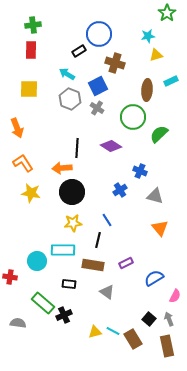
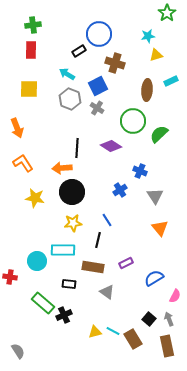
green circle at (133, 117): moved 4 px down
yellow star at (31, 193): moved 4 px right, 5 px down
gray triangle at (155, 196): rotated 42 degrees clockwise
brown rectangle at (93, 265): moved 2 px down
gray semicircle at (18, 323): moved 28 px down; rotated 49 degrees clockwise
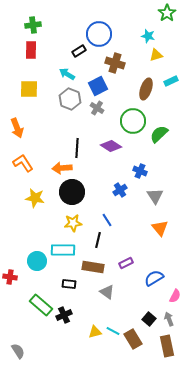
cyan star at (148, 36): rotated 24 degrees clockwise
brown ellipse at (147, 90): moved 1 px left, 1 px up; rotated 15 degrees clockwise
green rectangle at (43, 303): moved 2 px left, 2 px down
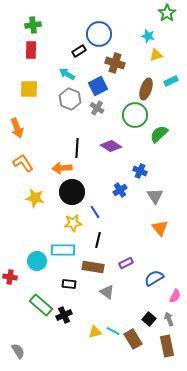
green circle at (133, 121): moved 2 px right, 6 px up
blue line at (107, 220): moved 12 px left, 8 px up
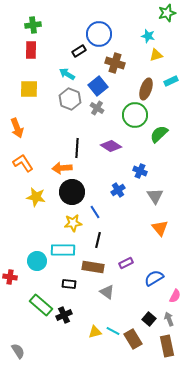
green star at (167, 13): rotated 18 degrees clockwise
blue square at (98, 86): rotated 12 degrees counterclockwise
blue cross at (120, 190): moved 2 px left
yellow star at (35, 198): moved 1 px right, 1 px up
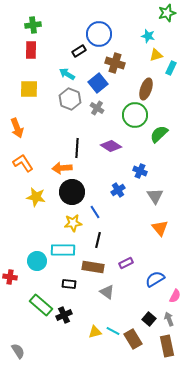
cyan rectangle at (171, 81): moved 13 px up; rotated 40 degrees counterclockwise
blue square at (98, 86): moved 3 px up
blue semicircle at (154, 278): moved 1 px right, 1 px down
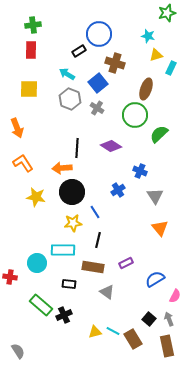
cyan circle at (37, 261): moved 2 px down
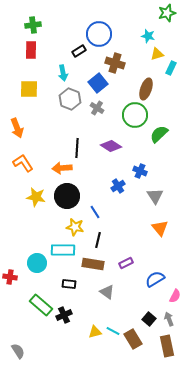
yellow triangle at (156, 55): moved 1 px right, 1 px up
cyan arrow at (67, 74): moved 4 px left, 1 px up; rotated 133 degrees counterclockwise
blue cross at (118, 190): moved 4 px up
black circle at (72, 192): moved 5 px left, 4 px down
yellow star at (73, 223): moved 2 px right, 4 px down; rotated 18 degrees clockwise
brown rectangle at (93, 267): moved 3 px up
